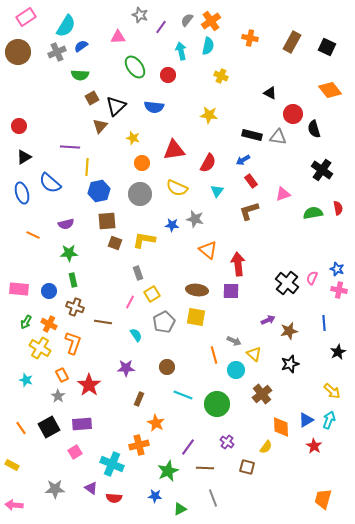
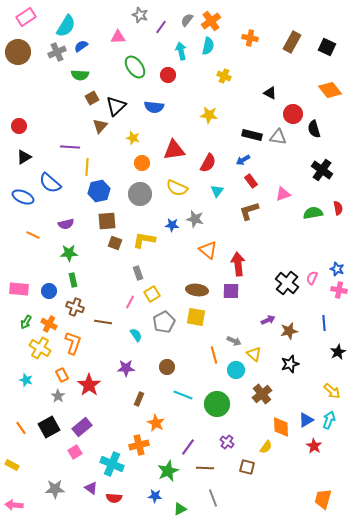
yellow cross at (221, 76): moved 3 px right
blue ellipse at (22, 193): moved 1 px right, 4 px down; rotated 50 degrees counterclockwise
purple rectangle at (82, 424): moved 3 px down; rotated 36 degrees counterclockwise
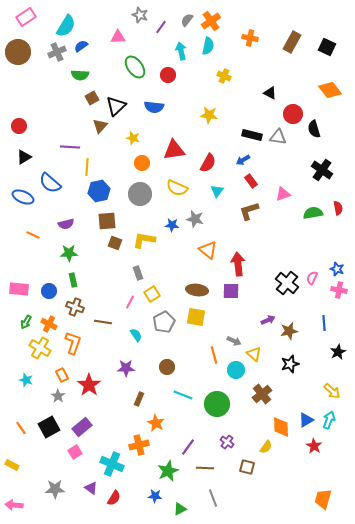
red semicircle at (114, 498): rotated 63 degrees counterclockwise
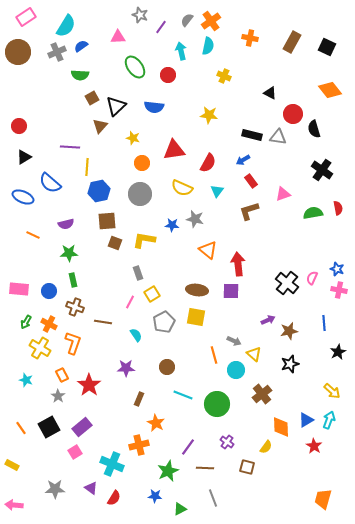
yellow semicircle at (177, 188): moved 5 px right
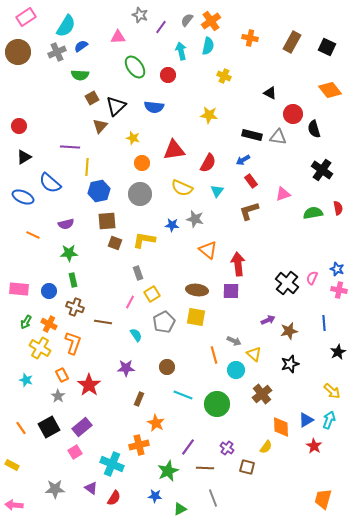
purple cross at (227, 442): moved 6 px down
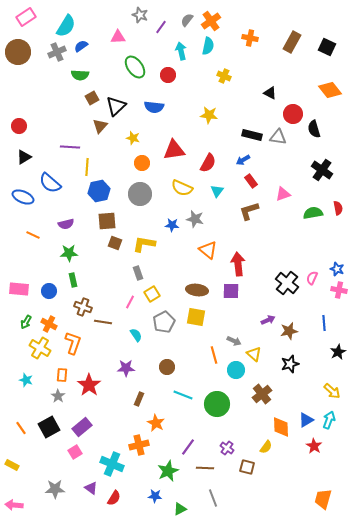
yellow L-shape at (144, 240): moved 4 px down
brown cross at (75, 307): moved 8 px right
orange rectangle at (62, 375): rotated 32 degrees clockwise
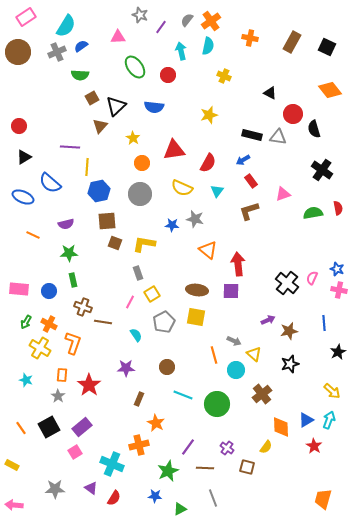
yellow star at (209, 115): rotated 24 degrees counterclockwise
yellow star at (133, 138): rotated 16 degrees clockwise
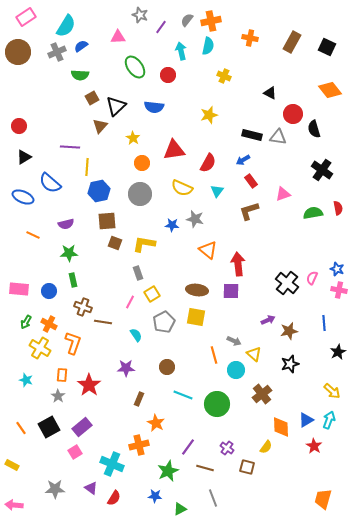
orange cross at (211, 21): rotated 24 degrees clockwise
brown line at (205, 468): rotated 12 degrees clockwise
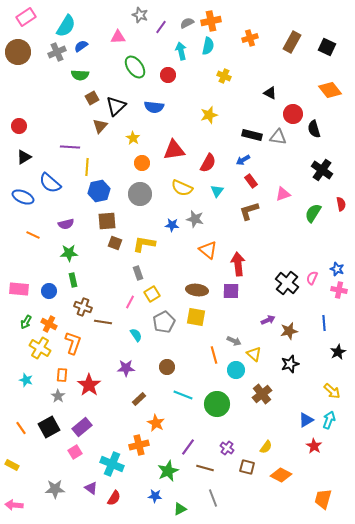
gray semicircle at (187, 20): moved 3 px down; rotated 24 degrees clockwise
orange cross at (250, 38): rotated 28 degrees counterclockwise
red semicircle at (338, 208): moved 3 px right, 4 px up
green semicircle at (313, 213): rotated 48 degrees counterclockwise
brown rectangle at (139, 399): rotated 24 degrees clockwise
orange diamond at (281, 427): moved 48 px down; rotated 60 degrees counterclockwise
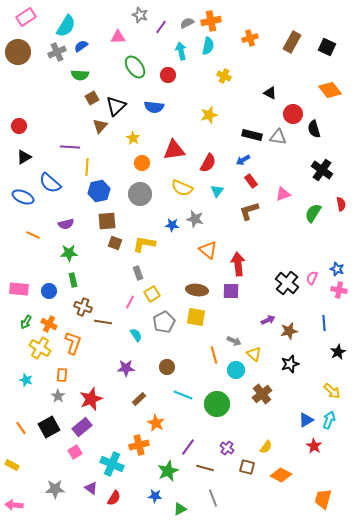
red star at (89, 385): moved 2 px right, 14 px down; rotated 15 degrees clockwise
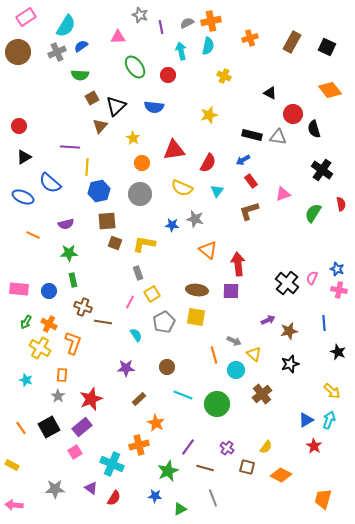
purple line at (161, 27): rotated 48 degrees counterclockwise
black star at (338, 352): rotated 21 degrees counterclockwise
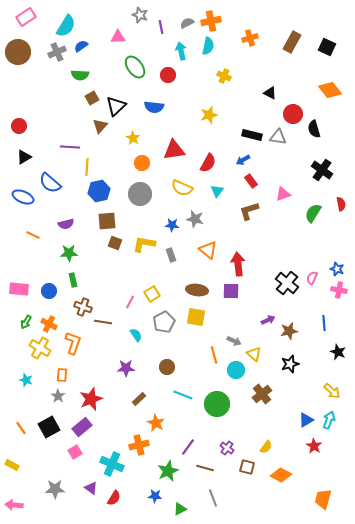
gray rectangle at (138, 273): moved 33 px right, 18 px up
